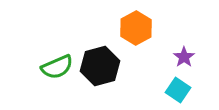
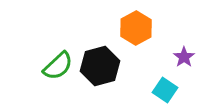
green semicircle: moved 1 px right, 1 px up; rotated 20 degrees counterclockwise
cyan square: moved 13 px left
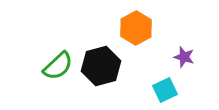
purple star: rotated 20 degrees counterclockwise
black hexagon: moved 1 px right
cyan square: rotated 30 degrees clockwise
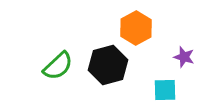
black hexagon: moved 7 px right, 1 px up
cyan square: rotated 25 degrees clockwise
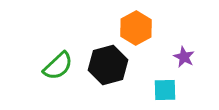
purple star: rotated 10 degrees clockwise
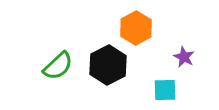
black hexagon: rotated 12 degrees counterclockwise
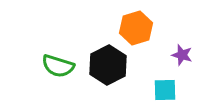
orange hexagon: rotated 12 degrees clockwise
purple star: moved 2 px left, 2 px up; rotated 10 degrees counterclockwise
green semicircle: rotated 60 degrees clockwise
